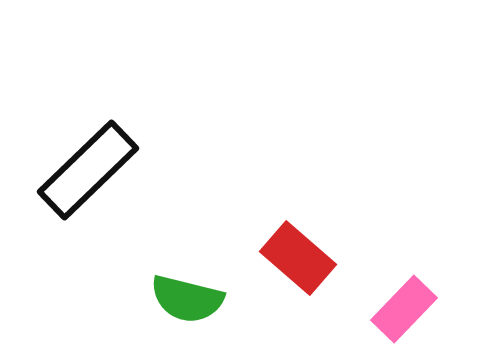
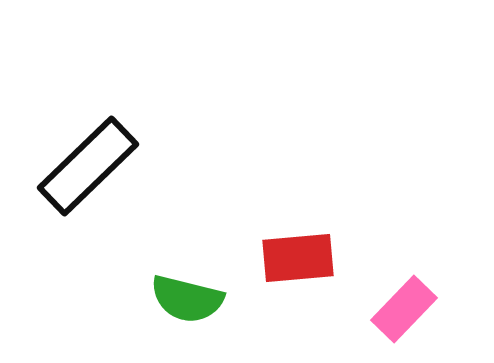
black rectangle: moved 4 px up
red rectangle: rotated 46 degrees counterclockwise
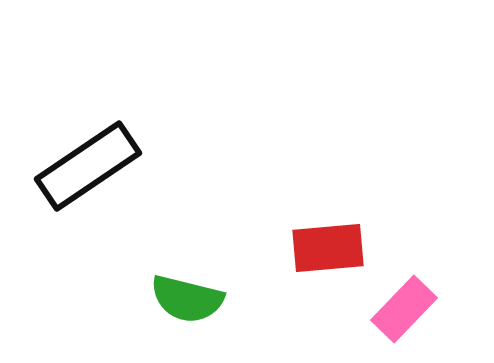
black rectangle: rotated 10 degrees clockwise
red rectangle: moved 30 px right, 10 px up
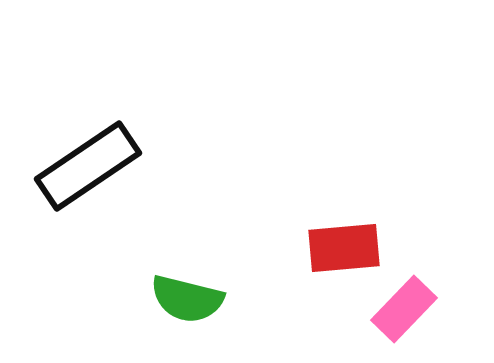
red rectangle: moved 16 px right
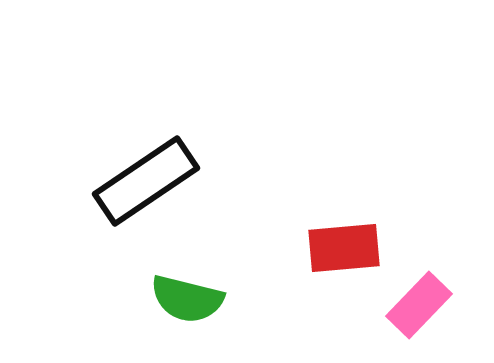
black rectangle: moved 58 px right, 15 px down
pink rectangle: moved 15 px right, 4 px up
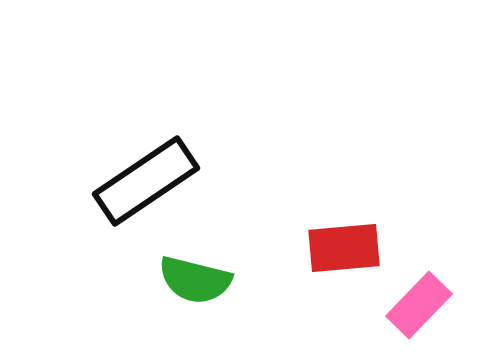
green semicircle: moved 8 px right, 19 px up
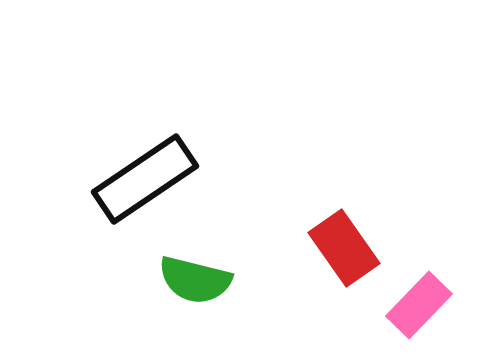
black rectangle: moved 1 px left, 2 px up
red rectangle: rotated 60 degrees clockwise
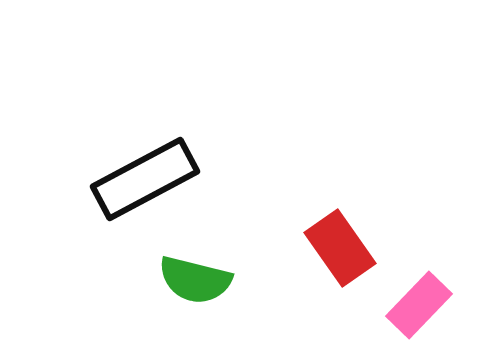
black rectangle: rotated 6 degrees clockwise
red rectangle: moved 4 px left
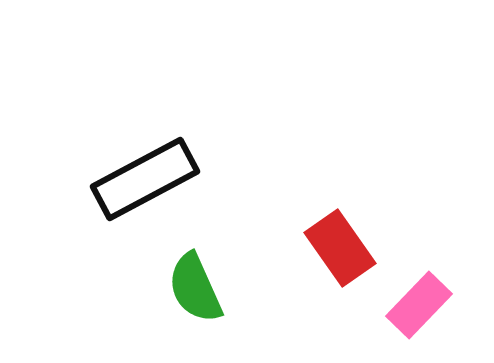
green semicircle: moved 8 px down; rotated 52 degrees clockwise
